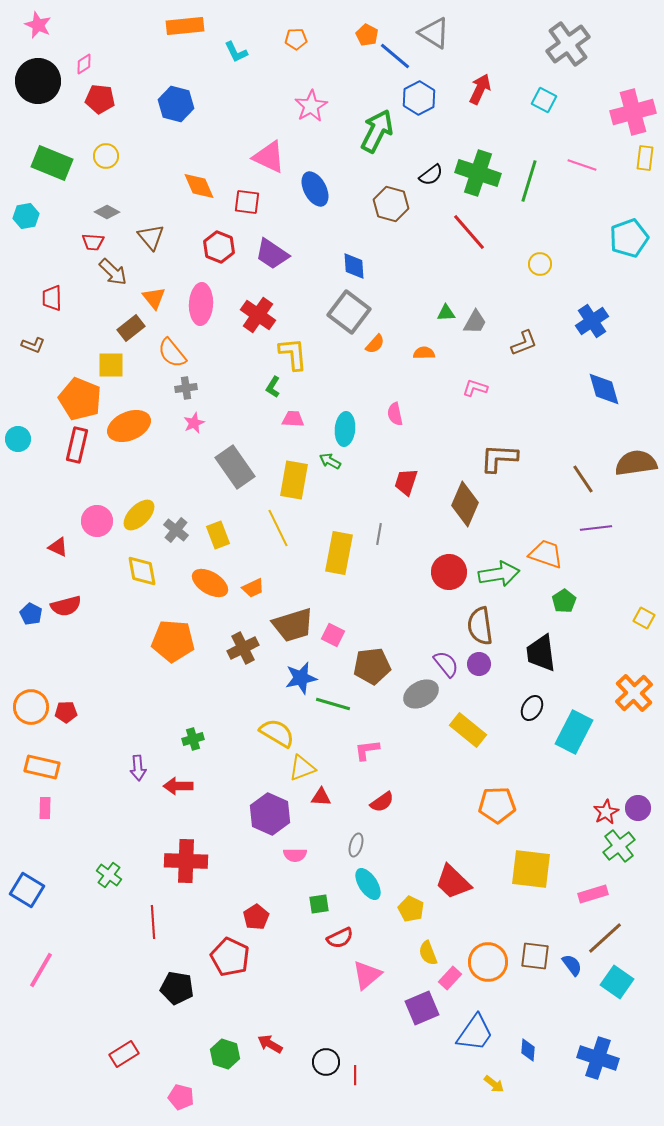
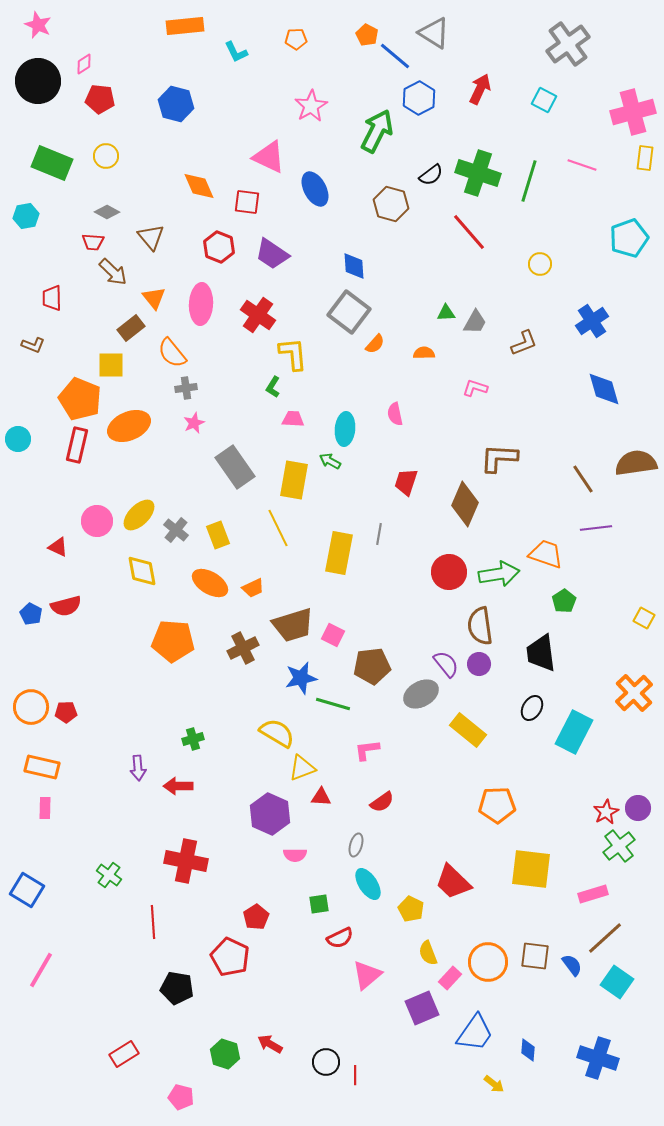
red cross at (186, 861): rotated 9 degrees clockwise
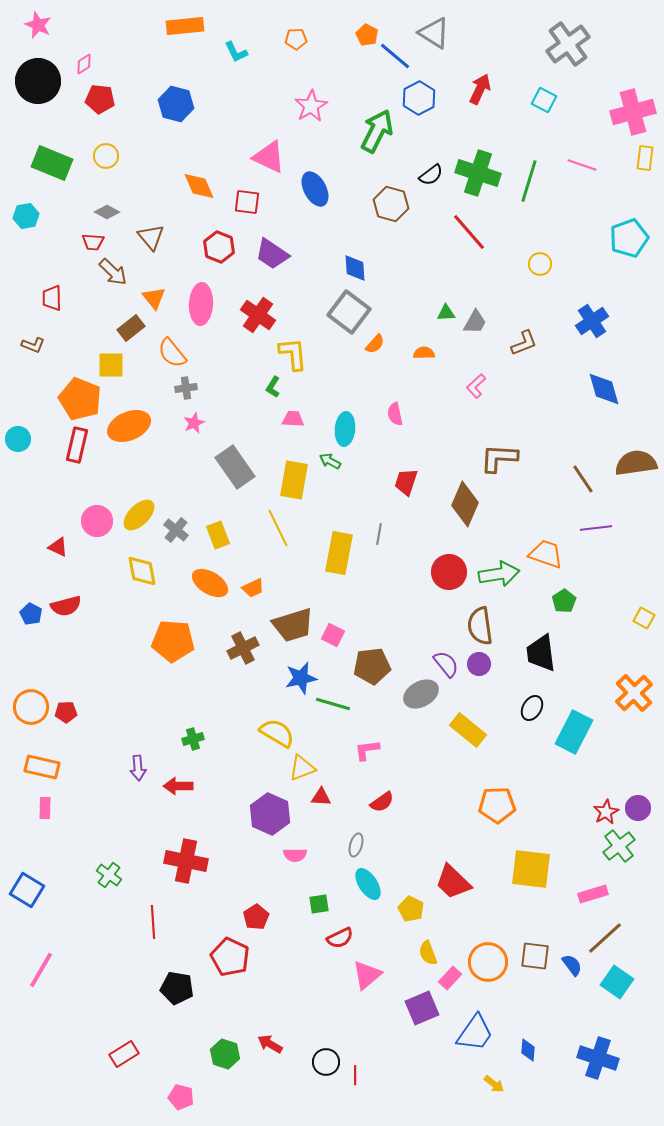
blue diamond at (354, 266): moved 1 px right, 2 px down
pink L-shape at (475, 388): moved 1 px right, 2 px up; rotated 60 degrees counterclockwise
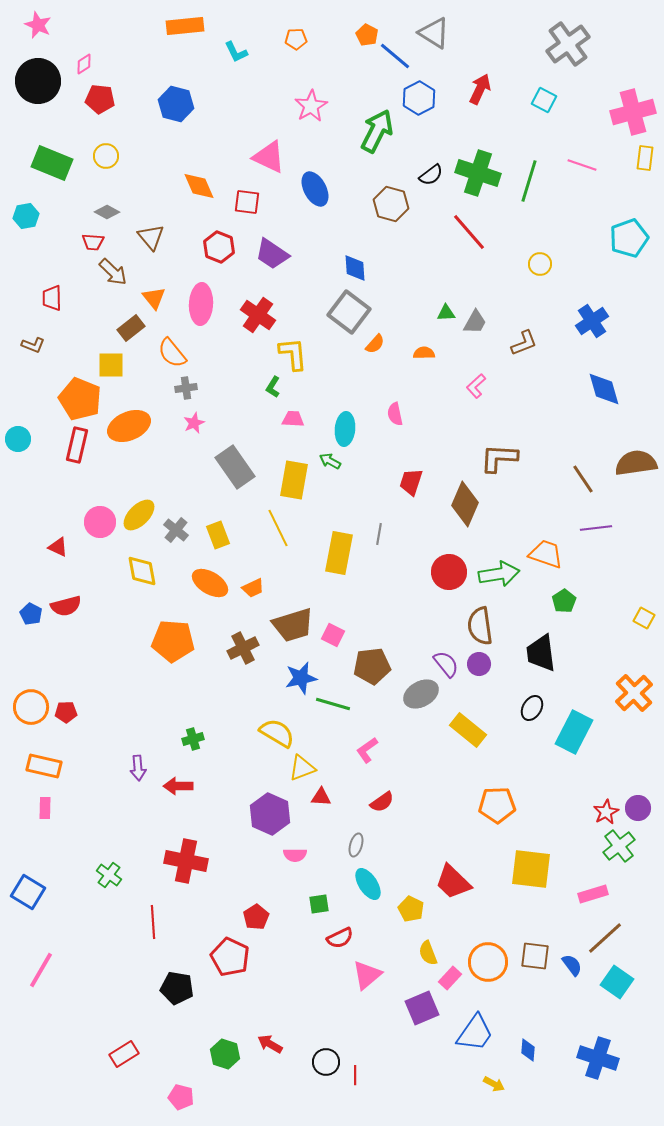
red trapezoid at (406, 482): moved 5 px right
pink circle at (97, 521): moved 3 px right, 1 px down
pink L-shape at (367, 750): rotated 28 degrees counterclockwise
orange rectangle at (42, 767): moved 2 px right, 1 px up
blue square at (27, 890): moved 1 px right, 2 px down
yellow arrow at (494, 1084): rotated 10 degrees counterclockwise
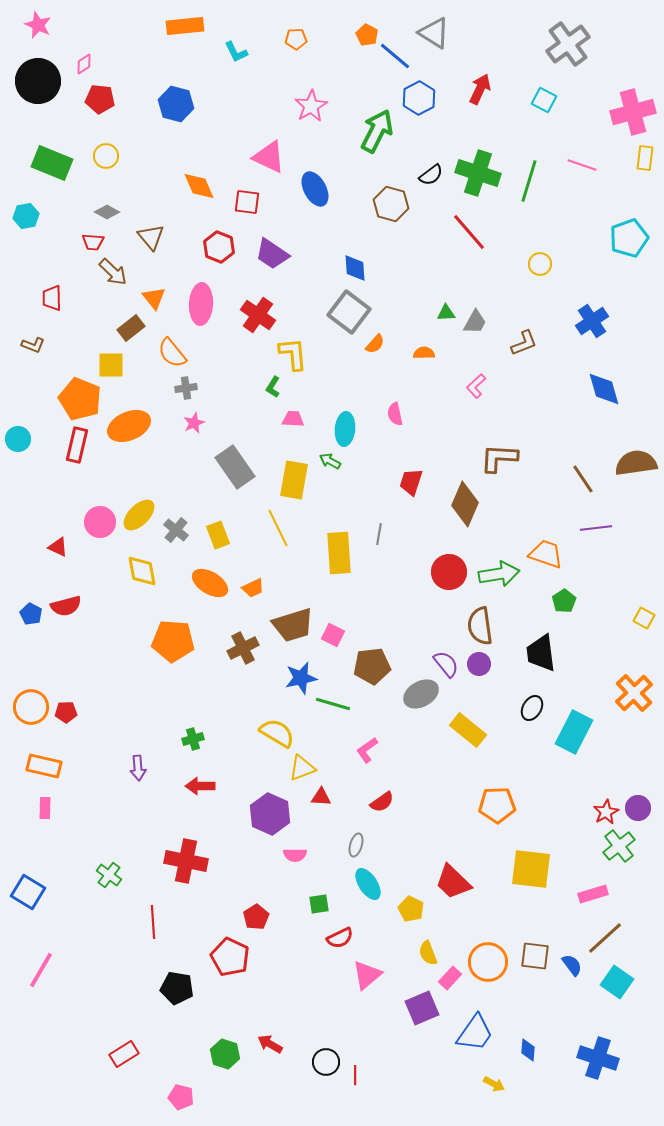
yellow rectangle at (339, 553): rotated 15 degrees counterclockwise
red arrow at (178, 786): moved 22 px right
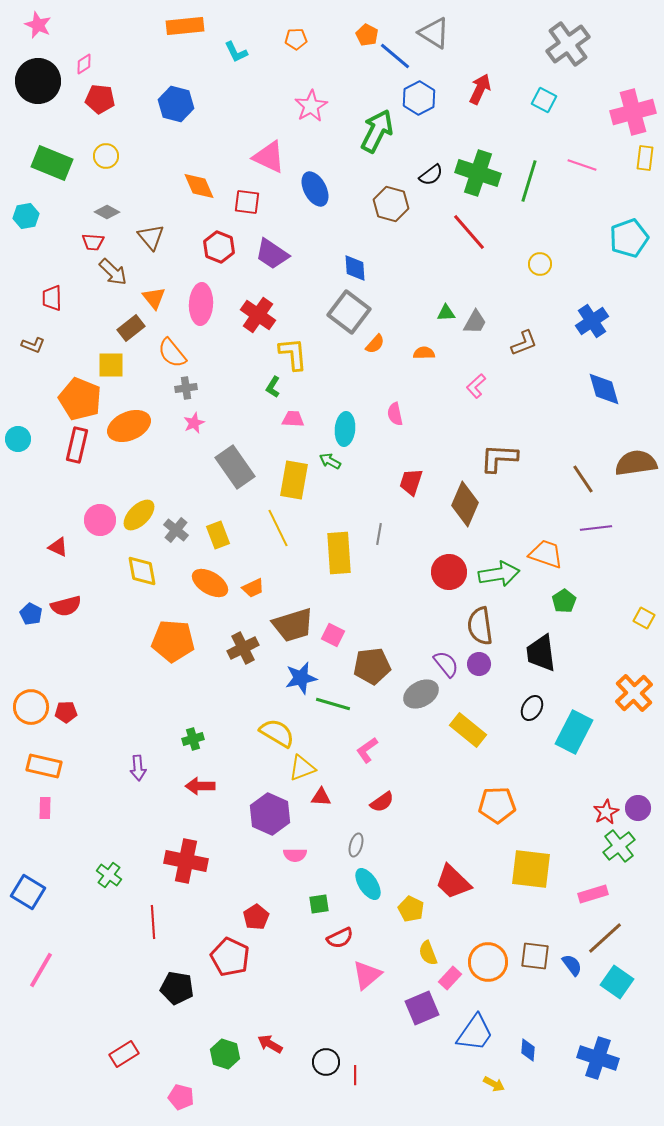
pink circle at (100, 522): moved 2 px up
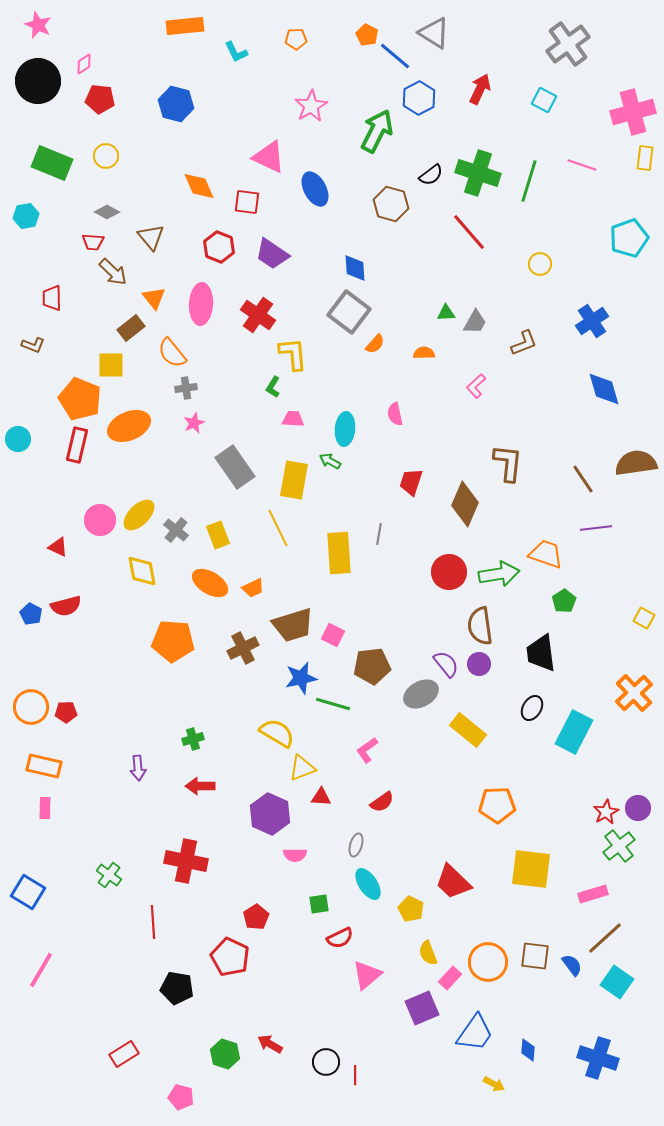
brown L-shape at (499, 458): moved 9 px right, 5 px down; rotated 93 degrees clockwise
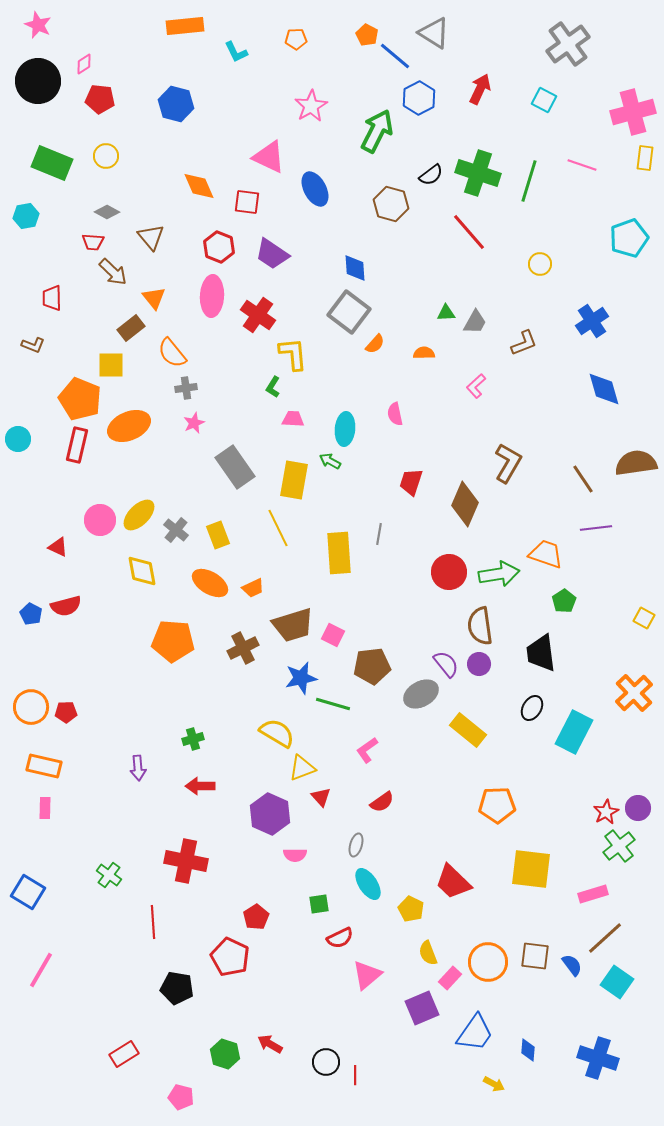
pink ellipse at (201, 304): moved 11 px right, 8 px up
brown L-shape at (508, 463): rotated 24 degrees clockwise
red triangle at (321, 797): rotated 45 degrees clockwise
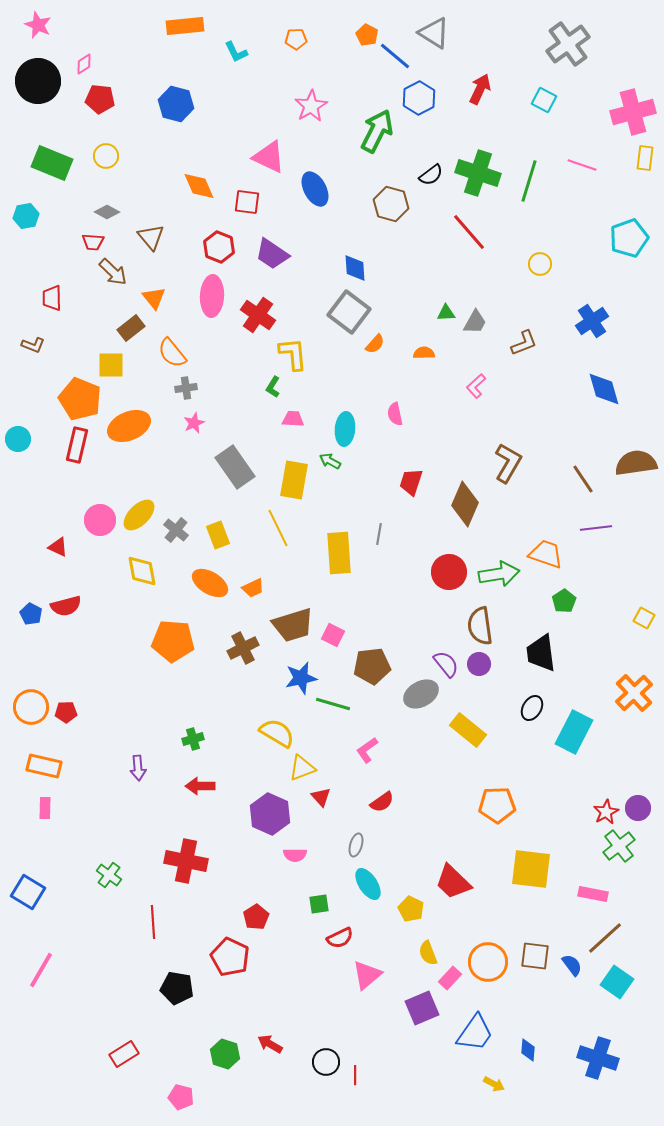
pink rectangle at (593, 894): rotated 28 degrees clockwise
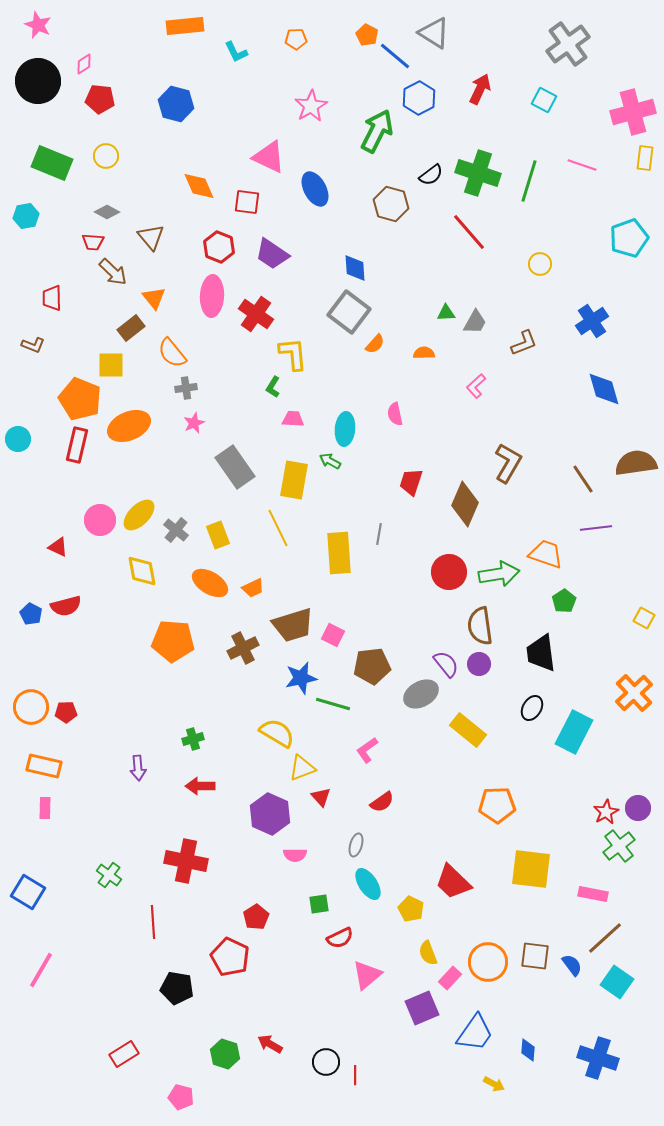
red cross at (258, 315): moved 2 px left, 1 px up
